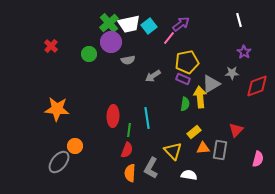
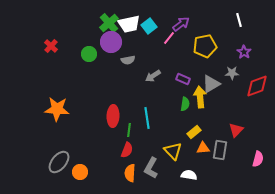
yellow pentagon: moved 18 px right, 16 px up
orange circle: moved 5 px right, 26 px down
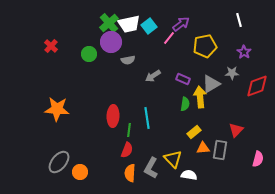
yellow triangle: moved 8 px down
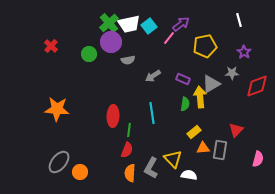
cyan line: moved 5 px right, 5 px up
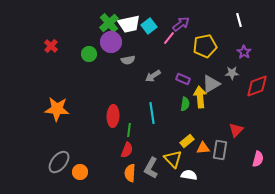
yellow rectangle: moved 7 px left, 9 px down
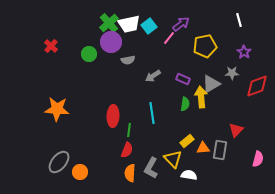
yellow arrow: moved 1 px right
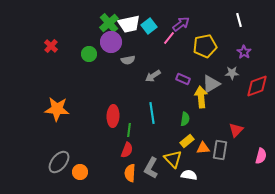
green semicircle: moved 15 px down
pink semicircle: moved 3 px right, 3 px up
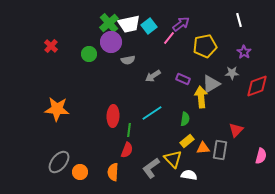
cyan line: rotated 65 degrees clockwise
gray L-shape: rotated 25 degrees clockwise
orange semicircle: moved 17 px left, 1 px up
